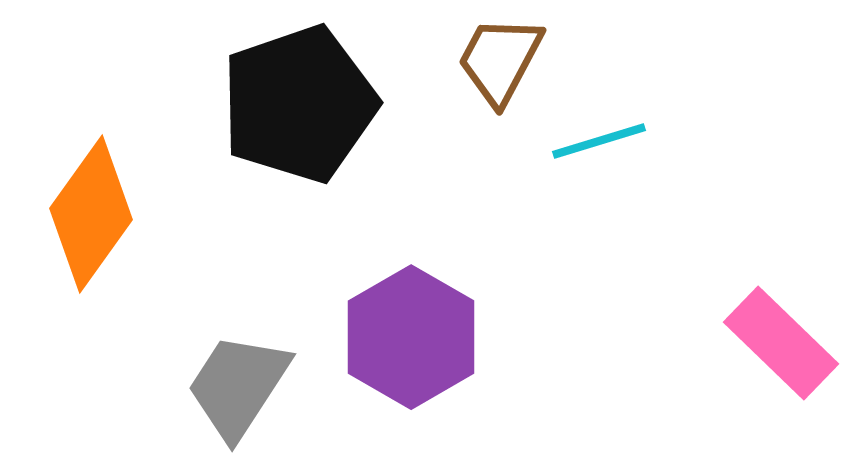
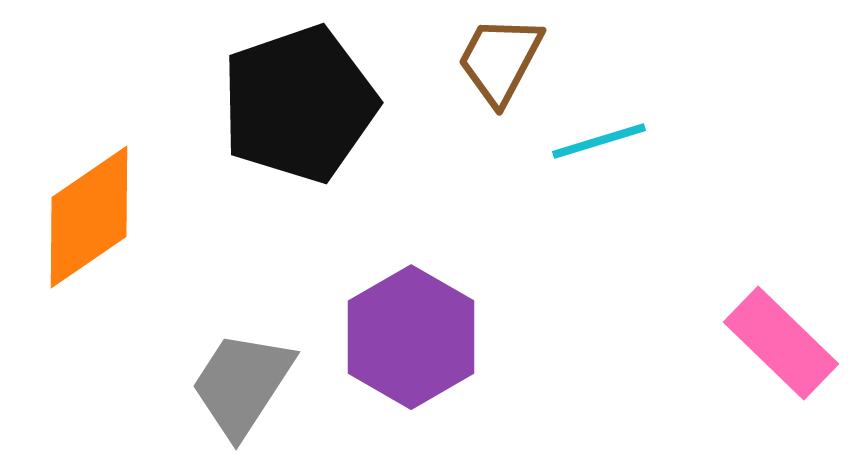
orange diamond: moved 2 px left, 3 px down; rotated 20 degrees clockwise
gray trapezoid: moved 4 px right, 2 px up
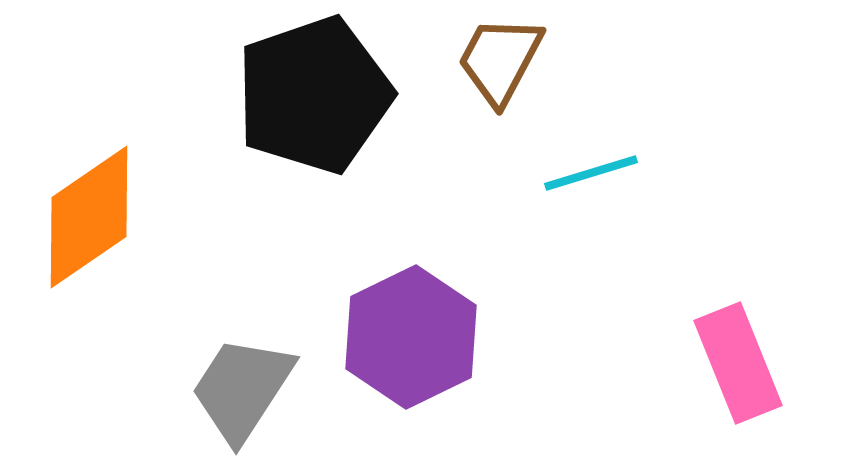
black pentagon: moved 15 px right, 9 px up
cyan line: moved 8 px left, 32 px down
purple hexagon: rotated 4 degrees clockwise
pink rectangle: moved 43 px left, 20 px down; rotated 24 degrees clockwise
gray trapezoid: moved 5 px down
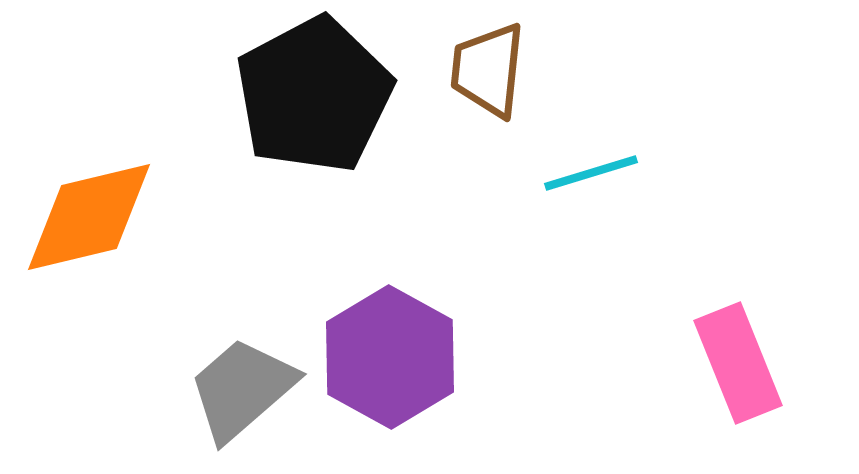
brown trapezoid: moved 12 px left, 10 px down; rotated 22 degrees counterclockwise
black pentagon: rotated 9 degrees counterclockwise
orange diamond: rotated 21 degrees clockwise
purple hexagon: moved 21 px left, 20 px down; rotated 5 degrees counterclockwise
gray trapezoid: rotated 16 degrees clockwise
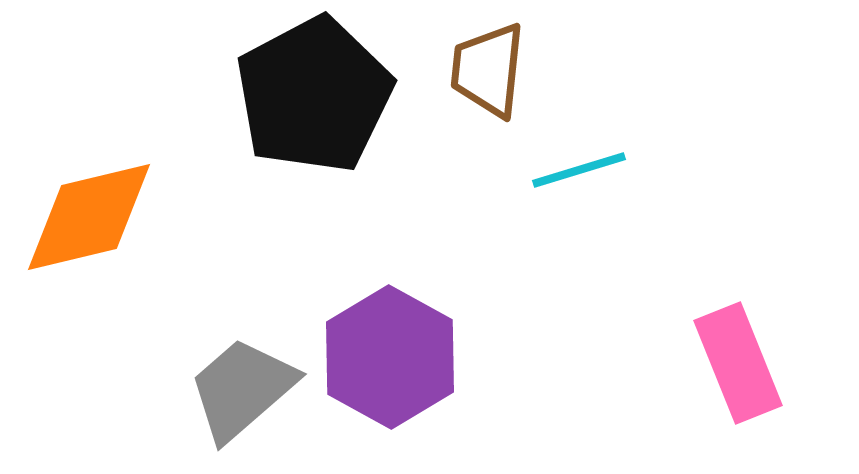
cyan line: moved 12 px left, 3 px up
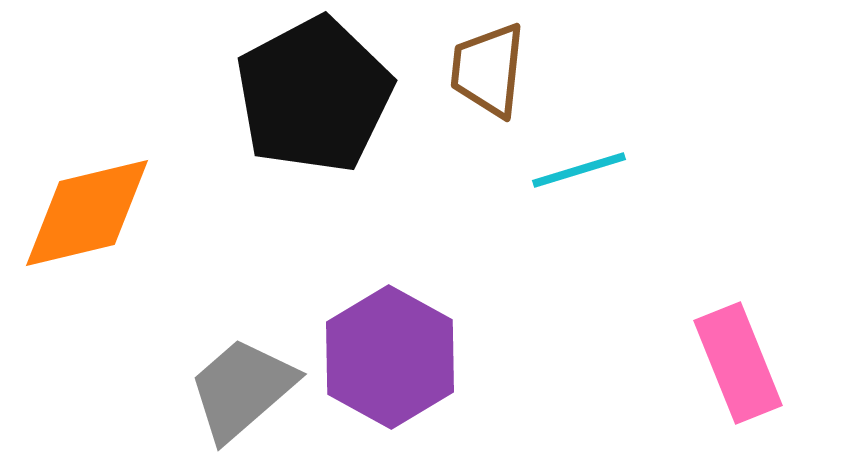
orange diamond: moved 2 px left, 4 px up
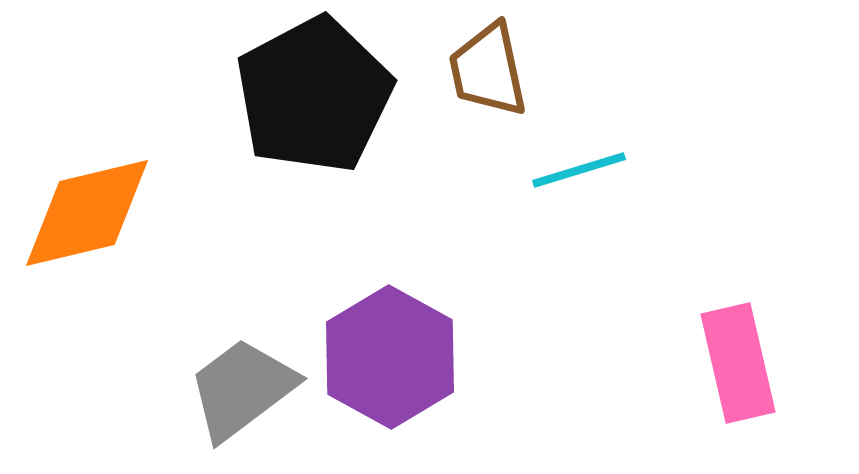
brown trapezoid: rotated 18 degrees counterclockwise
pink rectangle: rotated 9 degrees clockwise
gray trapezoid: rotated 4 degrees clockwise
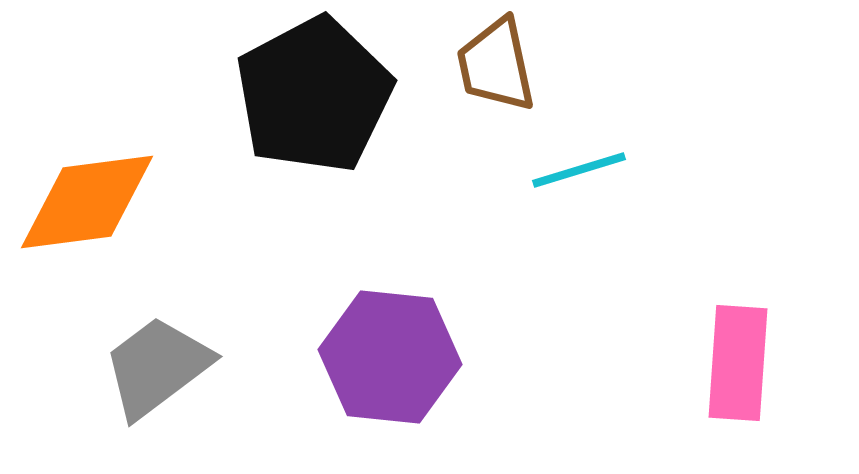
brown trapezoid: moved 8 px right, 5 px up
orange diamond: moved 11 px up; rotated 6 degrees clockwise
purple hexagon: rotated 23 degrees counterclockwise
pink rectangle: rotated 17 degrees clockwise
gray trapezoid: moved 85 px left, 22 px up
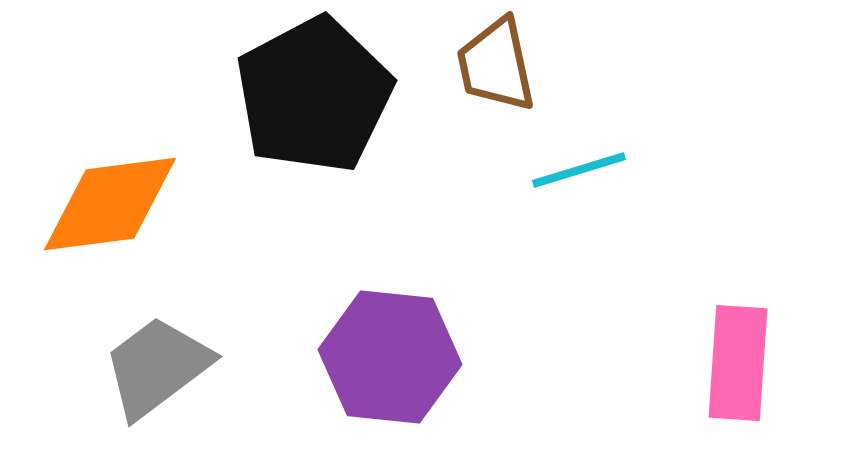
orange diamond: moved 23 px right, 2 px down
